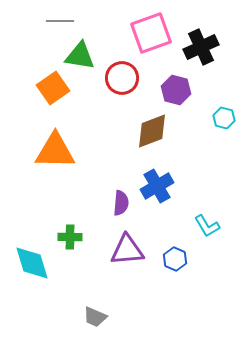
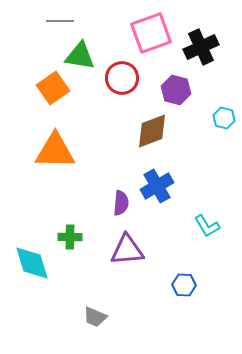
blue hexagon: moved 9 px right, 26 px down; rotated 20 degrees counterclockwise
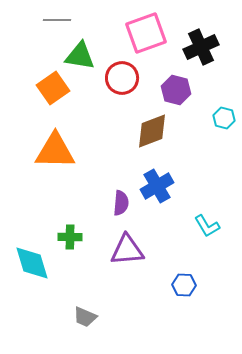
gray line: moved 3 px left, 1 px up
pink square: moved 5 px left
gray trapezoid: moved 10 px left
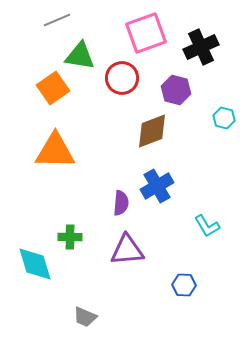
gray line: rotated 24 degrees counterclockwise
cyan diamond: moved 3 px right, 1 px down
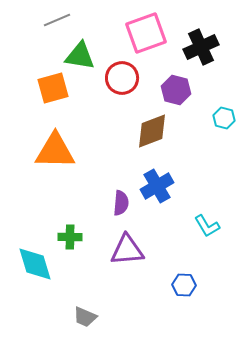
orange square: rotated 20 degrees clockwise
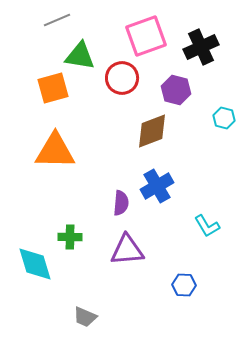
pink square: moved 3 px down
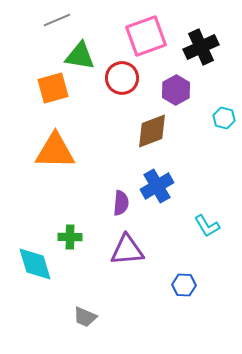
purple hexagon: rotated 16 degrees clockwise
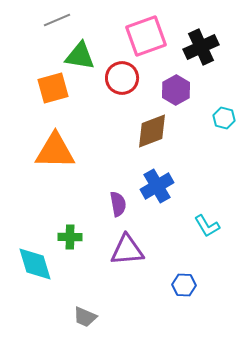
purple semicircle: moved 3 px left, 1 px down; rotated 15 degrees counterclockwise
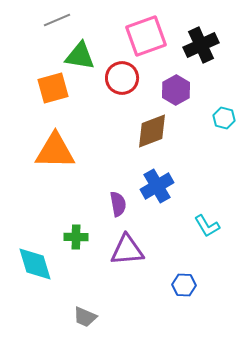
black cross: moved 2 px up
green cross: moved 6 px right
